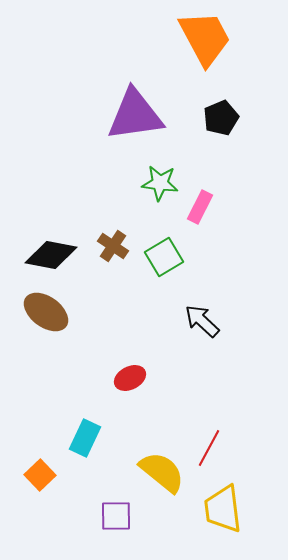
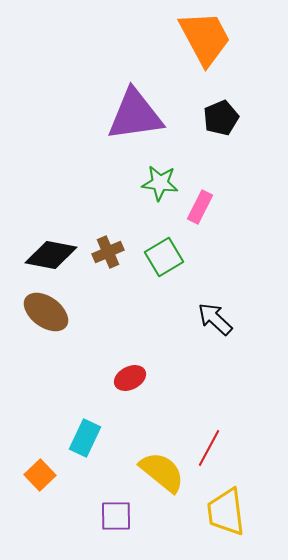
brown cross: moved 5 px left, 6 px down; rotated 32 degrees clockwise
black arrow: moved 13 px right, 2 px up
yellow trapezoid: moved 3 px right, 3 px down
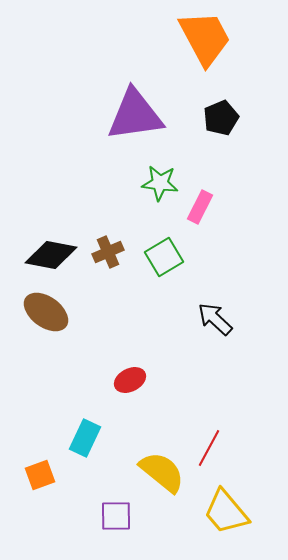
red ellipse: moved 2 px down
orange square: rotated 24 degrees clockwise
yellow trapezoid: rotated 33 degrees counterclockwise
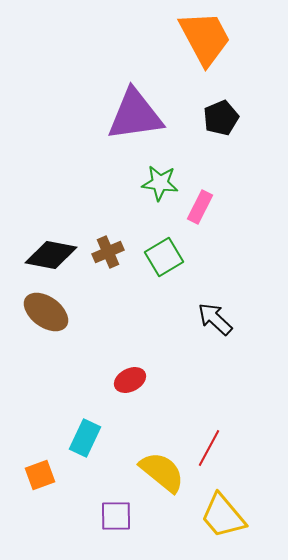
yellow trapezoid: moved 3 px left, 4 px down
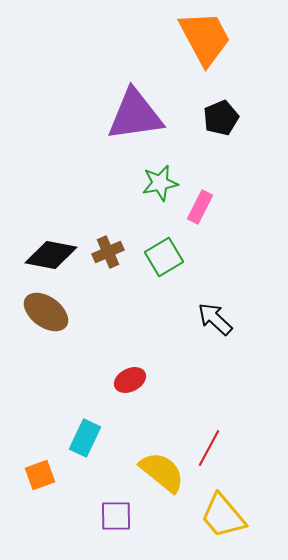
green star: rotated 18 degrees counterclockwise
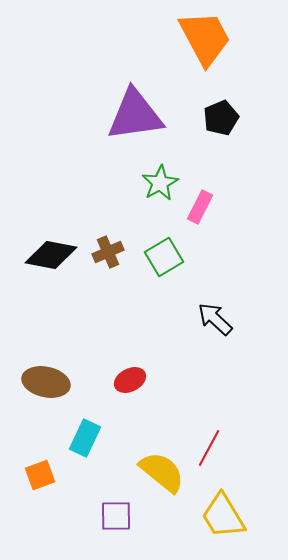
green star: rotated 18 degrees counterclockwise
brown ellipse: moved 70 px down; rotated 24 degrees counterclockwise
yellow trapezoid: rotated 9 degrees clockwise
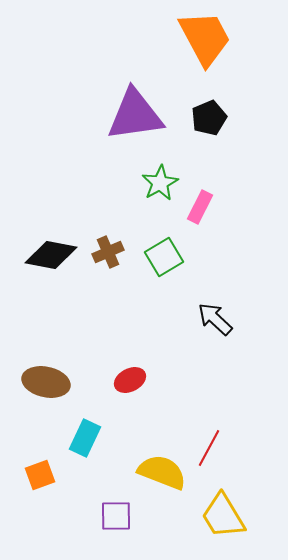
black pentagon: moved 12 px left
yellow semicircle: rotated 18 degrees counterclockwise
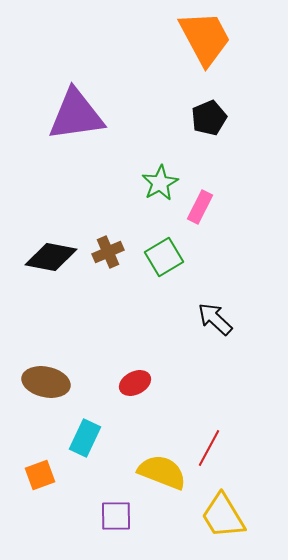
purple triangle: moved 59 px left
black diamond: moved 2 px down
red ellipse: moved 5 px right, 3 px down
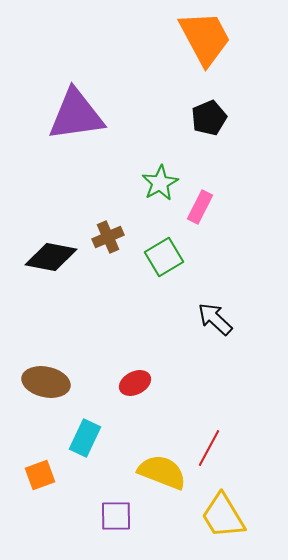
brown cross: moved 15 px up
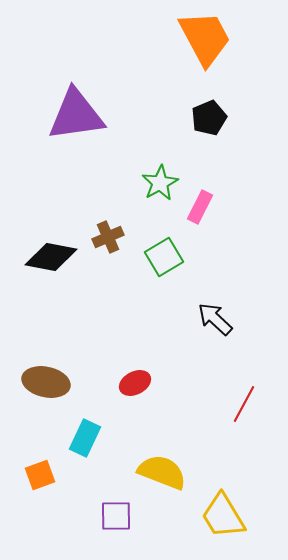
red line: moved 35 px right, 44 px up
